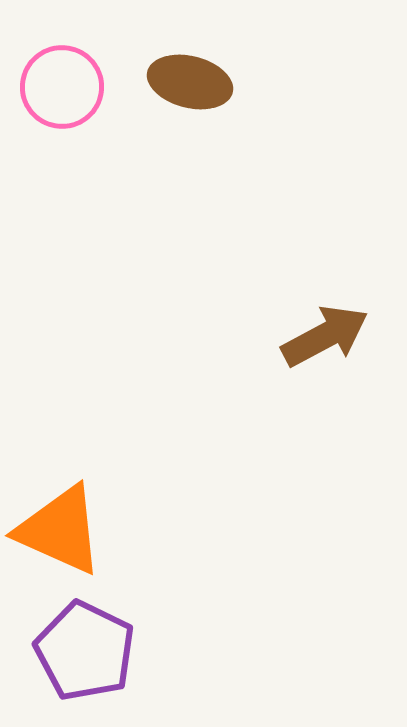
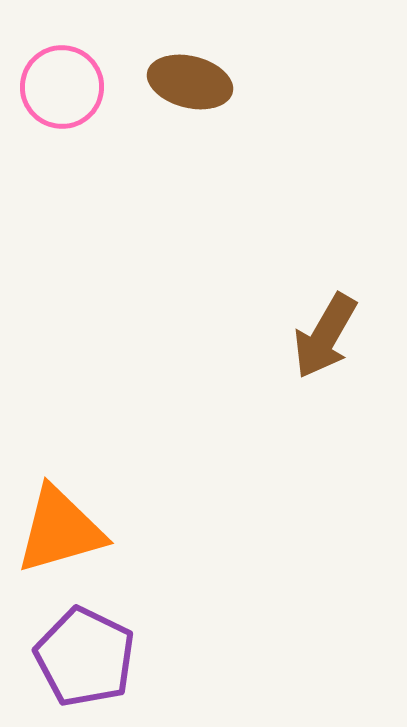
brown arrow: rotated 148 degrees clockwise
orange triangle: rotated 40 degrees counterclockwise
purple pentagon: moved 6 px down
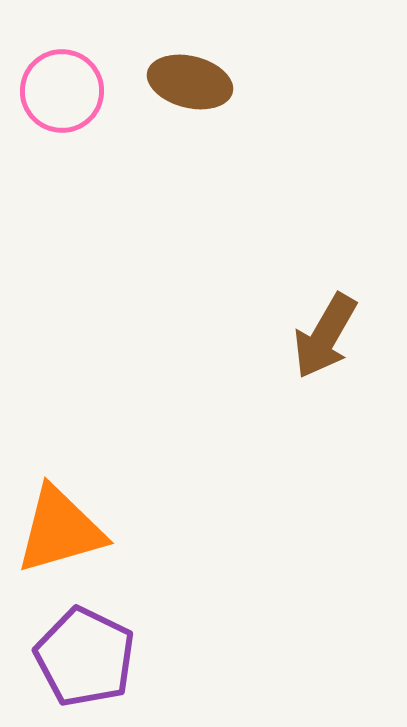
pink circle: moved 4 px down
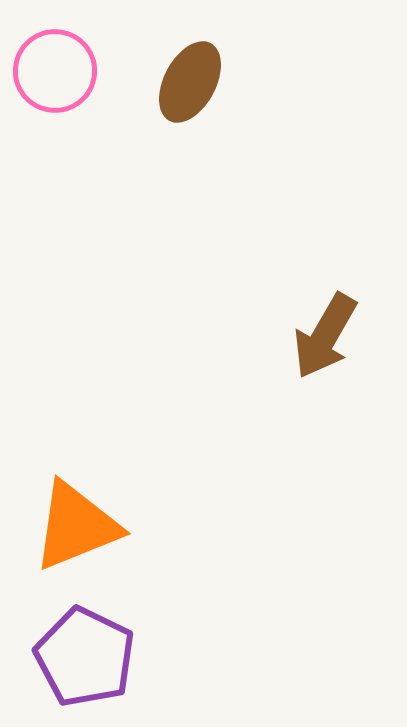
brown ellipse: rotated 76 degrees counterclockwise
pink circle: moved 7 px left, 20 px up
orange triangle: moved 16 px right, 4 px up; rotated 6 degrees counterclockwise
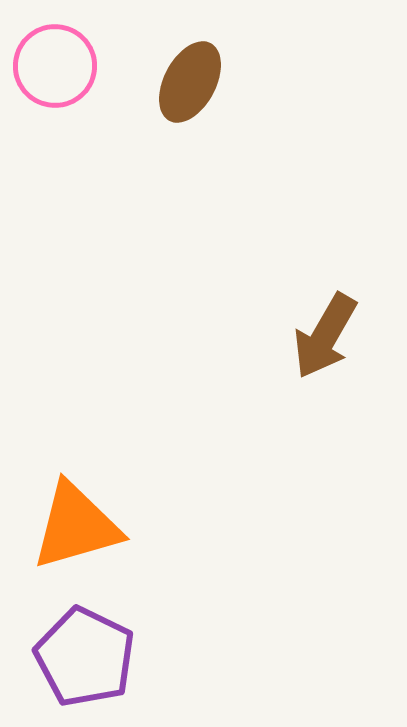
pink circle: moved 5 px up
orange triangle: rotated 6 degrees clockwise
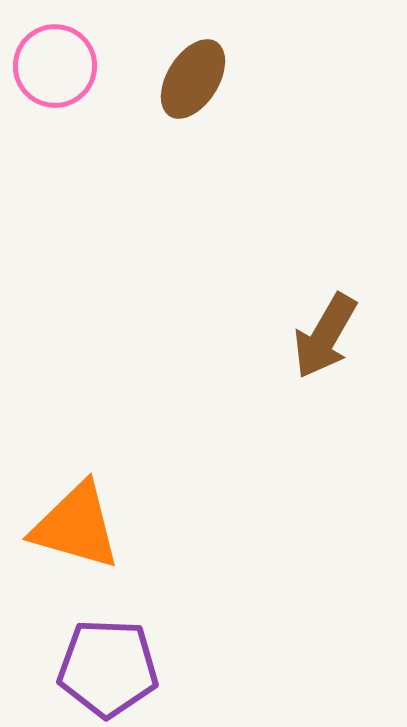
brown ellipse: moved 3 px right, 3 px up; rotated 4 degrees clockwise
orange triangle: rotated 32 degrees clockwise
purple pentagon: moved 23 px right, 11 px down; rotated 24 degrees counterclockwise
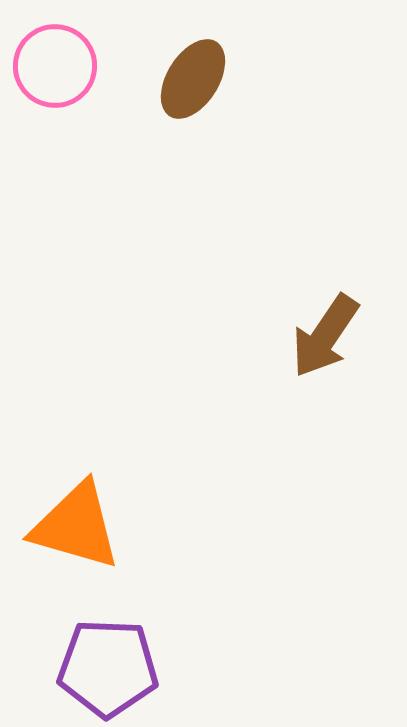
brown arrow: rotated 4 degrees clockwise
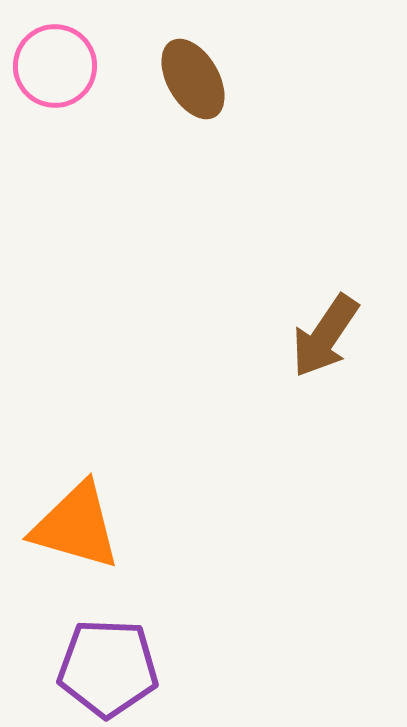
brown ellipse: rotated 62 degrees counterclockwise
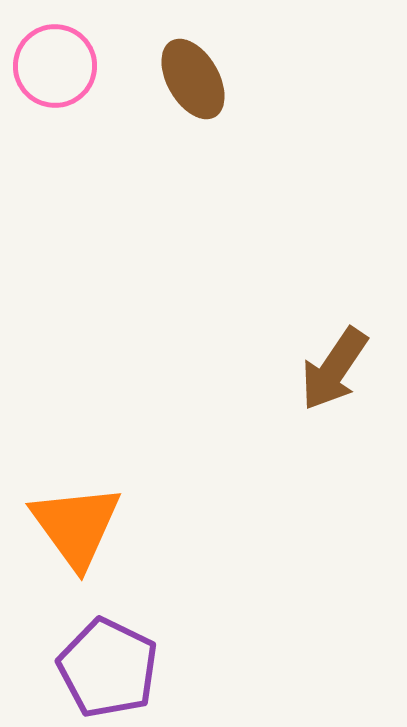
brown arrow: moved 9 px right, 33 px down
orange triangle: rotated 38 degrees clockwise
purple pentagon: rotated 24 degrees clockwise
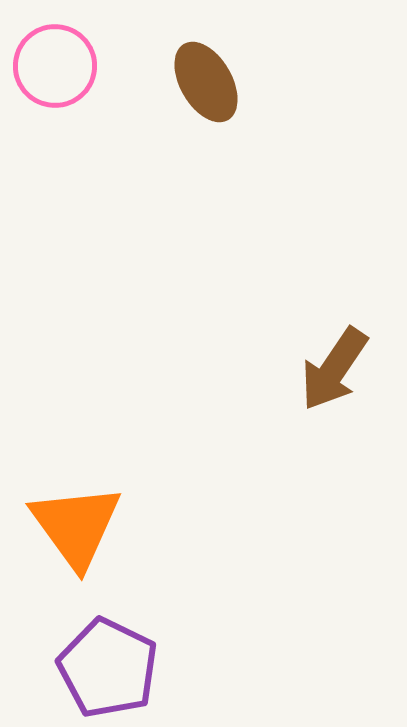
brown ellipse: moved 13 px right, 3 px down
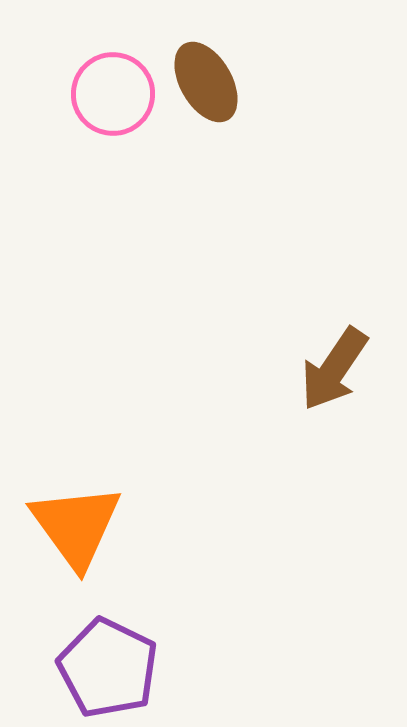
pink circle: moved 58 px right, 28 px down
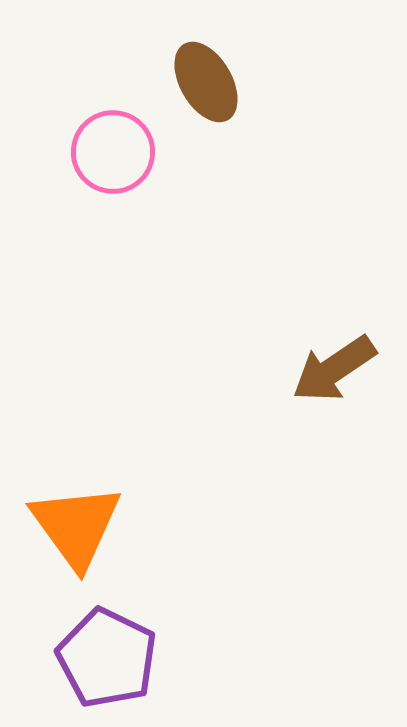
pink circle: moved 58 px down
brown arrow: rotated 22 degrees clockwise
purple pentagon: moved 1 px left, 10 px up
